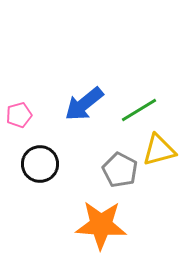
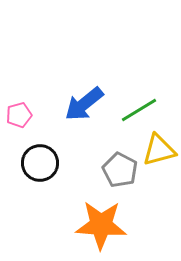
black circle: moved 1 px up
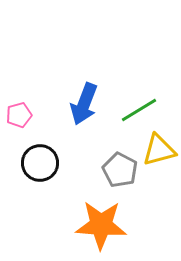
blue arrow: rotated 30 degrees counterclockwise
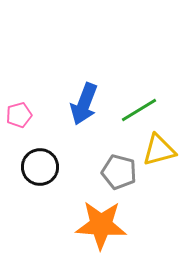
black circle: moved 4 px down
gray pentagon: moved 1 px left, 2 px down; rotated 12 degrees counterclockwise
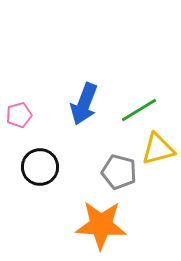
yellow triangle: moved 1 px left, 1 px up
